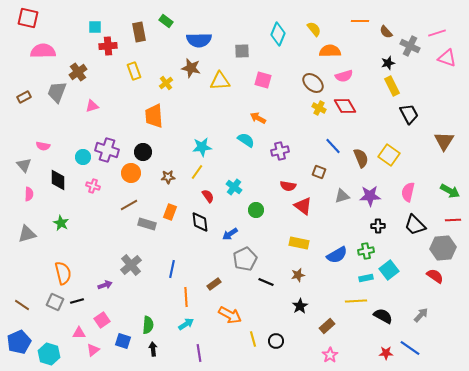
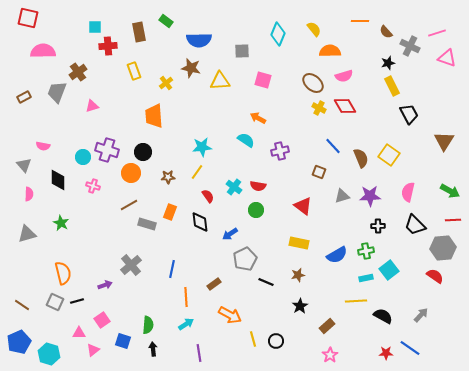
red semicircle at (288, 186): moved 30 px left
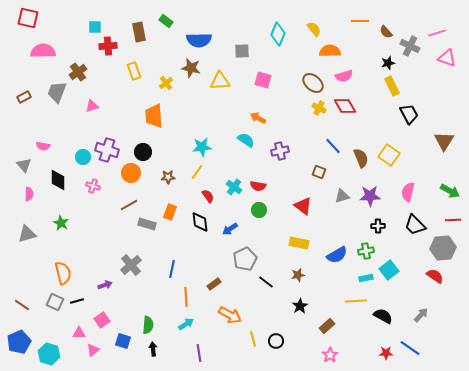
green circle at (256, 210): moved 3 px right
blue arrow at (230, 234): moved 5 px up
black line at (266, 282): rotated 14 degrees clockwise
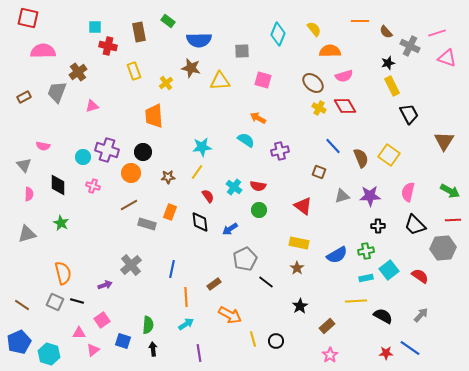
green rectangle at (166, 21): moved 2 px right
red cross at (108, 46): rotated 18 degrees clockwise
black diamond at (58, 180): moved 5 px down
brown star at (298, 275): moved 1 px left, 7 px up; rotated 24 degrees counterclockwise
red semicircle at (435, 276): moved 15 px left
black line at (77, 301): rotated 32 degrees clockwise
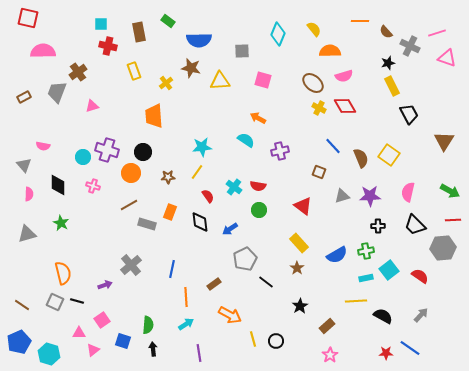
cyan square at (95, 27): moved 6 px right, 3 px up
yellow rectangle at (299, 243): rotated 36 degrees clockwise
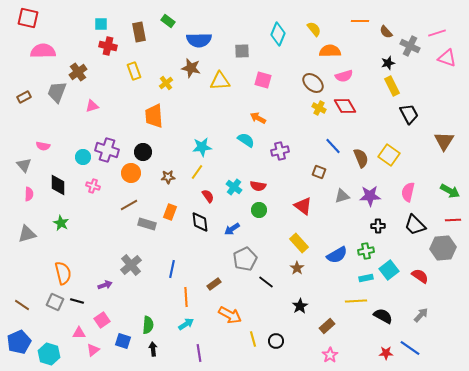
blue arrow at (230, 229): moved 2 px right
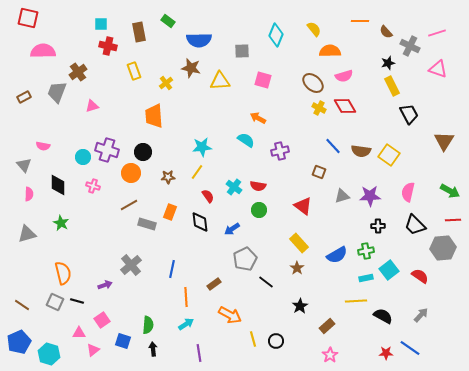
cyan diamond at (278, 34): moved 2 px left, 1 px down
pink triangle at (447, 58): moved 9 px left, 11 px down
brown semicircle at (361, 158): moved 7 px up; rotated 120 degrees clockwise
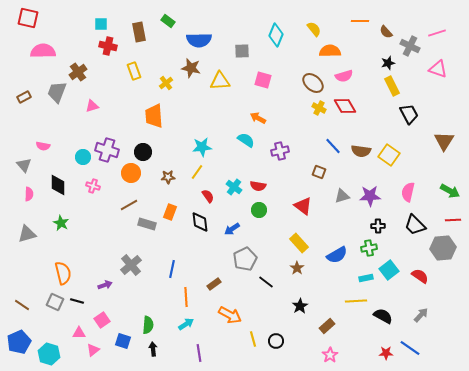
green cross at (366, 251): moved 3 px right, 3 px up
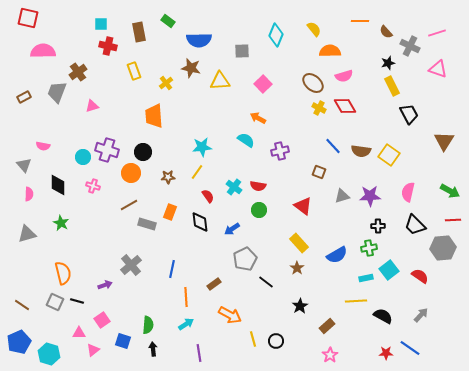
pink square at (263, 80): moved 4 px down; rotated 30 degrees clockwise
